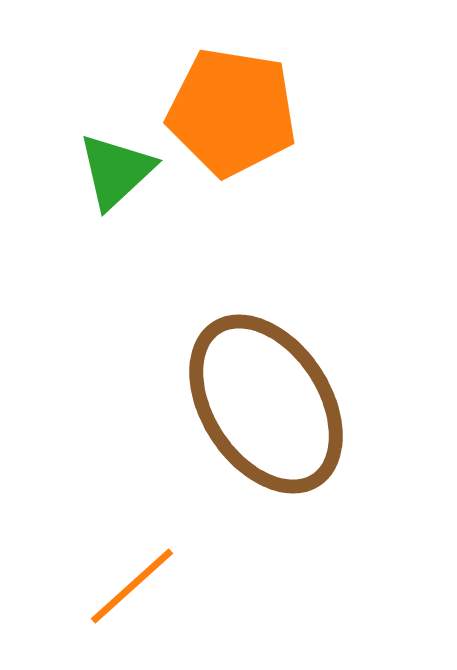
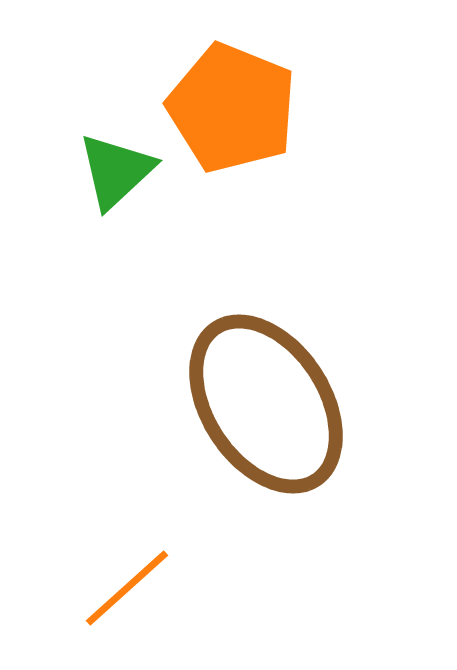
orange pentagon: moved 4 px up; rotated 13 degrees clockwise
orange line: moved 5 px left, 2 px down
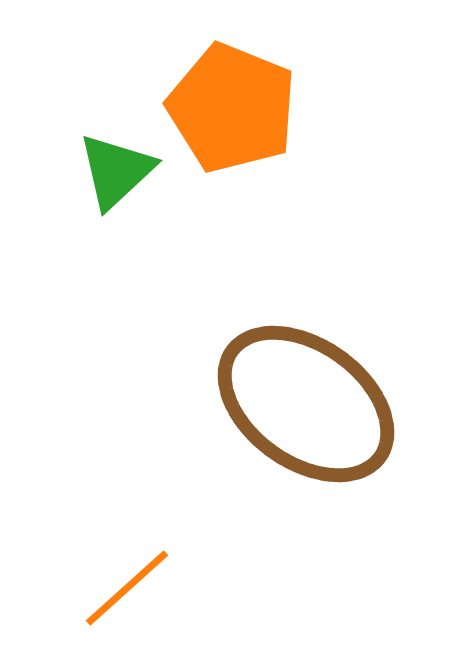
brown ellipse: moved 40 px right; rotated 21 degrees counterclockwise
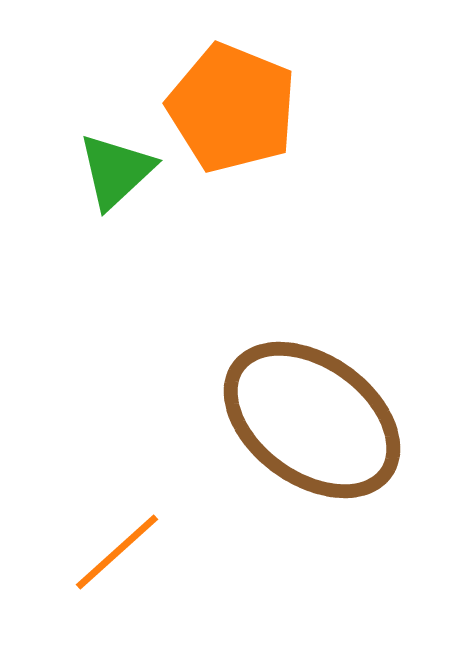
brown ellipse: moved 6 px right, 16 px down
orange line: moved 10 px left, 36 px up
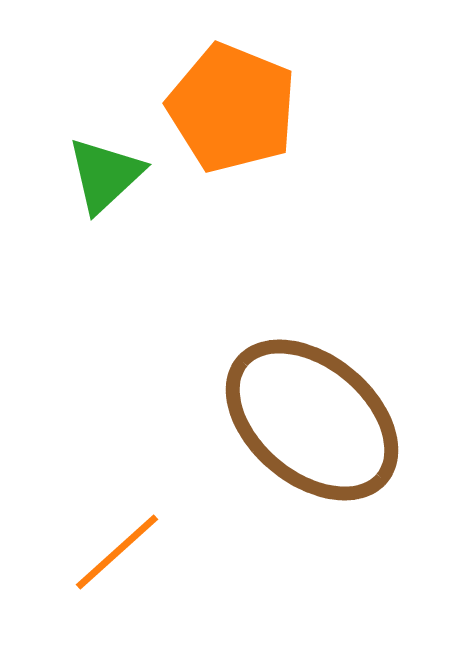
green triangle: moved 11 px left, 4 px down
brown ellipse: rotated 4 degrees clockwise
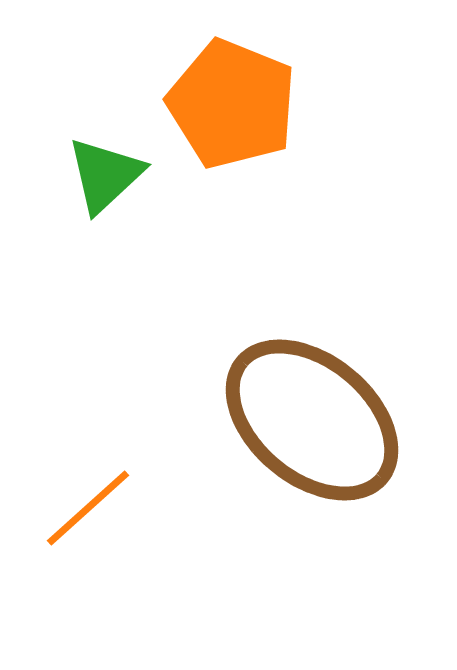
orange pentagon: moved 4 px up
orange line: moved 29 px left, 44 px up
